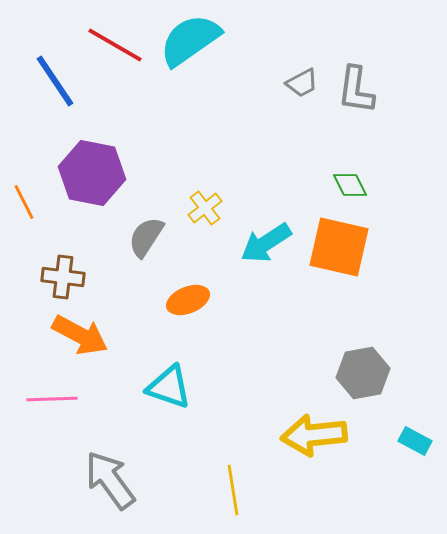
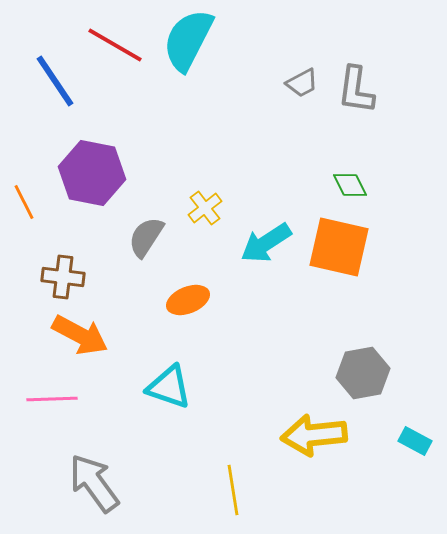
cyan semicircle: moved 2 px left; rotated 28 degrees counterclockwise
gray arrow: moved 16 px left, 3 px down
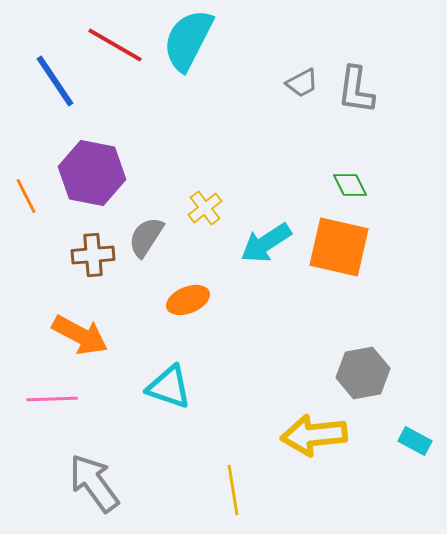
orange line: moved 2 px right, 6 px up
brown cross: moved 30 px right, 22 px up; rotated 12 degrees counterclockwise
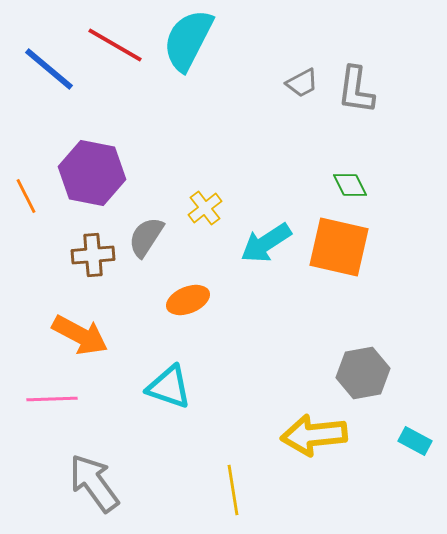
blue line: moved 6 px left, 12 px up; rotated 16 degrees counterclockwise
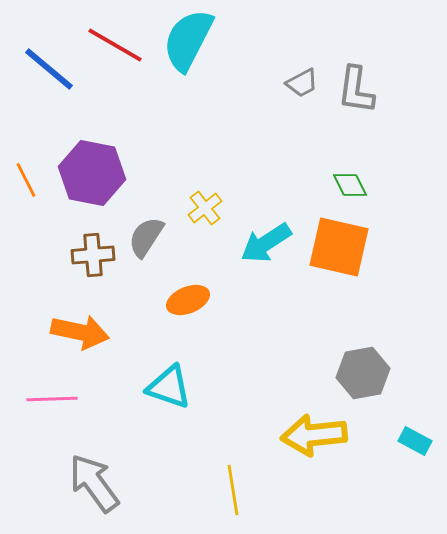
orange line: moved 16 px up
orange arrow: moved 3 px up; rotated 16 degrees counterclockwise
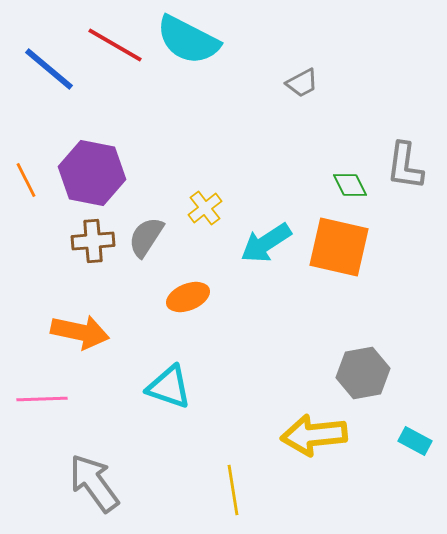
cyan semicircle: rotated 90 degrees counterclockwise
gray L-shape: moved 49 px right, 76 px down
brown cross: moved 14 px up
orange ellipse: moved 3 px up
pink line: moved 10 px left
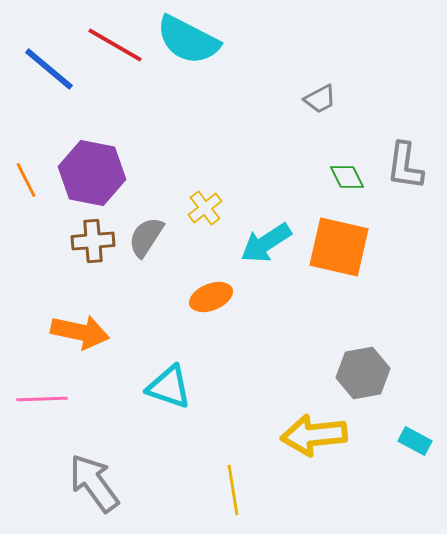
gray trapezoid: moved 18 px right, 16 px down
green diamond: moved 3 px left, 8 px up
orange ellipse: moved 23 px right
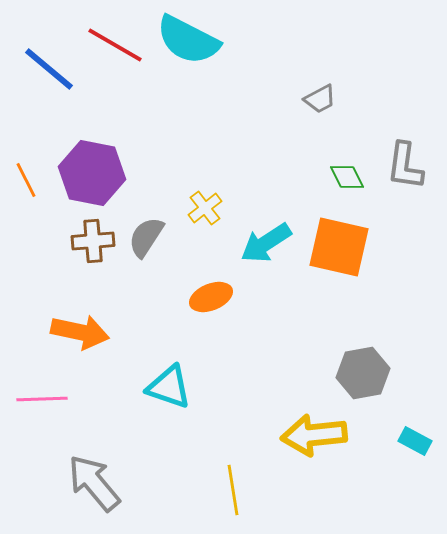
gray arrow: rotated 4 degrees counterclockwise
